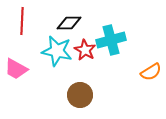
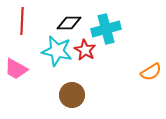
cyan cross: moved 5 px left, 11 px up
brown circle: moved 8 px left
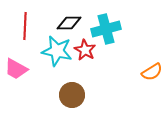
red line: moved 3 px right, 5 px down
orange semicircle: moved 1 px right
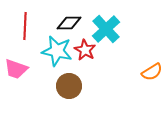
cyan cross: rotated 28 degrees counterclockwise
pink trapezoid: rotated 10 degrees counterclockwise
brown circle: moved 3 px left, 9 px up
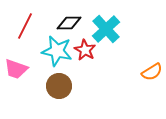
red line: rotated 24 degrees clockwise
brown circle: moved 10 px left
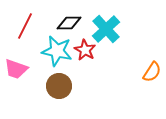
orange semicircle: rotated 25 degrees counterclockwise
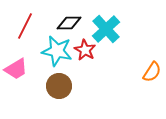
pink trapezoid: rotated 50 degrees counterclockwise
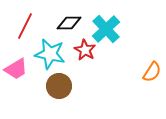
cyan star: moved 7 px left, 3 px down
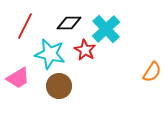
pink trapezoid: moved 2 px right, 9 px down
